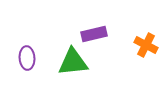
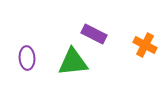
purple rectangle: rotated 40 degrees clockwise
orange cross: moved 1 px left
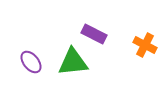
purple ellipse: moved 4 px right, 4 px down; rotated 35 degrees counterclockwise
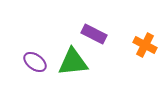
purple ellipse: moved 4 px right; rotated 15 degrees counterclockwise
